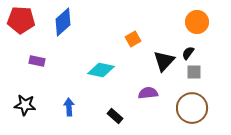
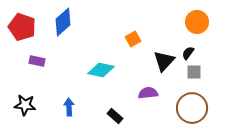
red pentagon: moved 1 px right, 7 px down; rotated 16 degrees clockwise
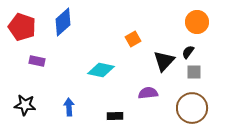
black semicircle: moved 1 px up
black rectangle: rotated 42 degrees counterclockwise
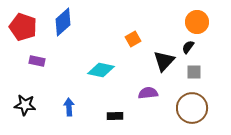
red pentagon: moved 1 px right
black semicircle: moved 5 px up
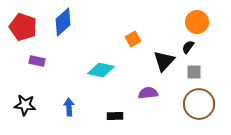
brown circle: moved 7 px right, 4 px up
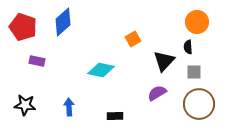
black semicircle: rotated 40 degrees counterclockwise
purple semicircle: moved 9 px right; rotated 24 degrees counterclockwise
